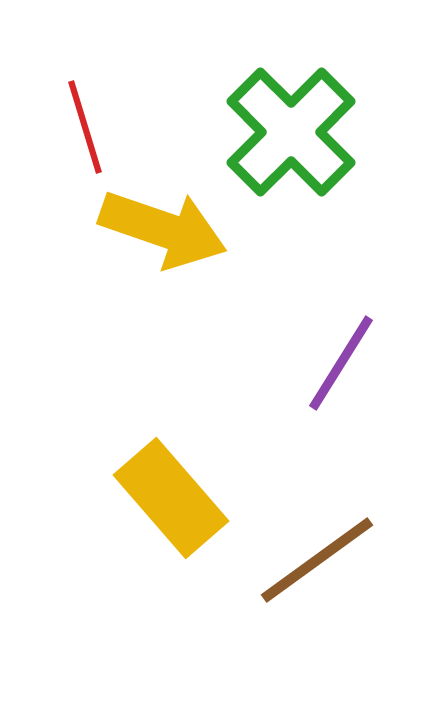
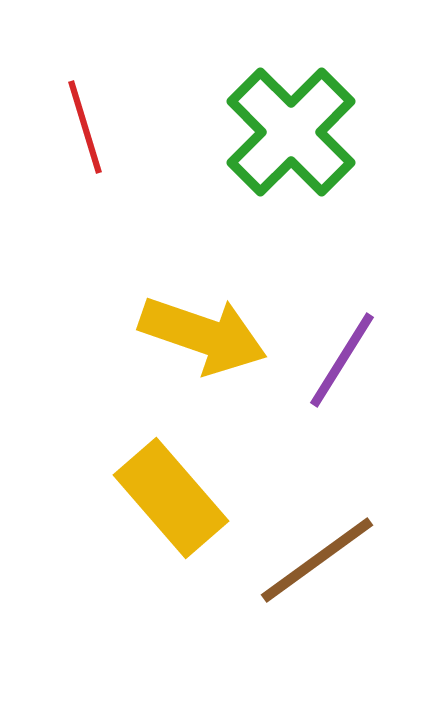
yellow arrow: moved 40 px right, 106 px down
purple line: moved 1 px right, 3 px up
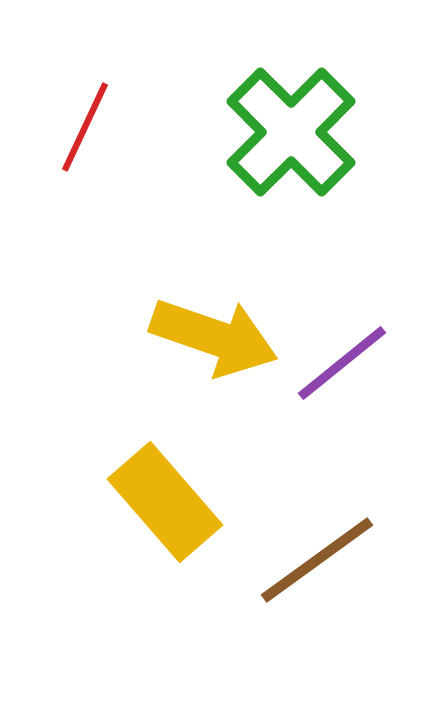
red line: rotated 42 degrees clockwise
yellow arrow: moved 11 px right, 2 px down
purple line: moved 3 px down; rotated 19 degrees clockwise
yellow rectangle: moved 6 px left, 4 px down
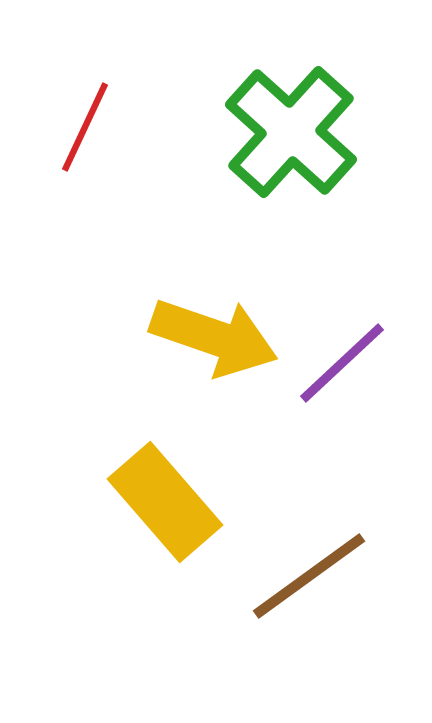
green cross: rotated 3 degrees counterclockwise
purple line: rotated 4 degrees counterclockwise
brown line: moved 8 px left, 16 px down
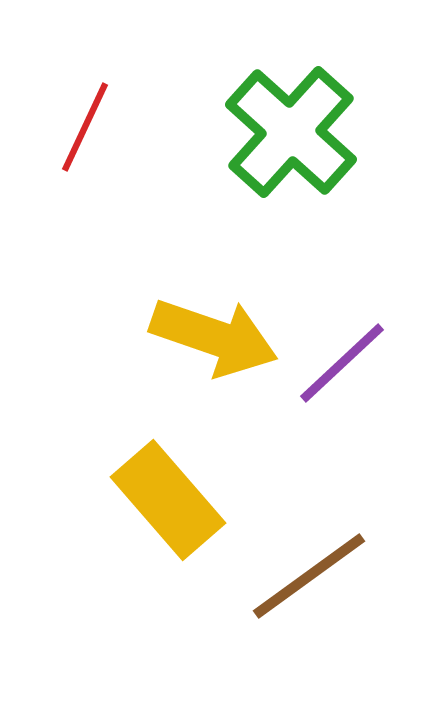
yellow rectangle: moved 3 px right, 2 px up
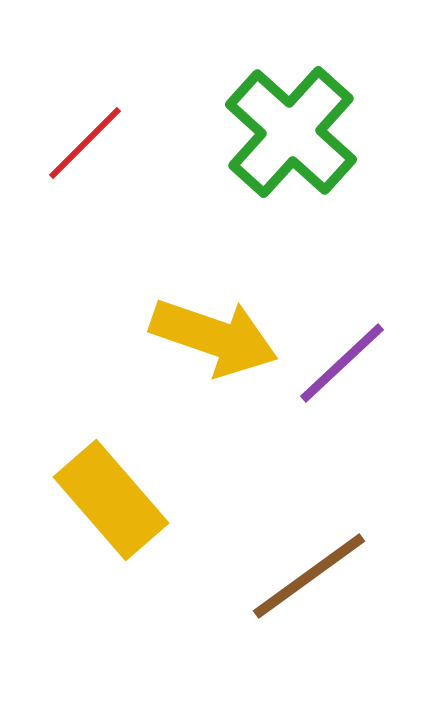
red line: moved 16 px down; rotated 20 degrees clockwise
yellow rectangle: moved 57 px left
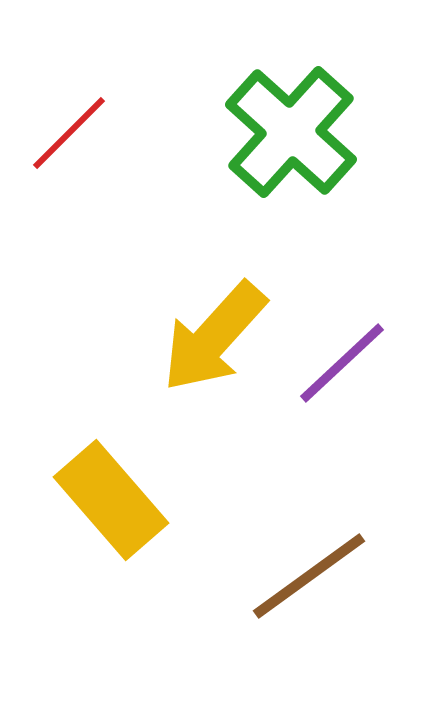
red line: moved 16 px left, 10 px up
yellow arrow: rotated 113 degrees clockwise
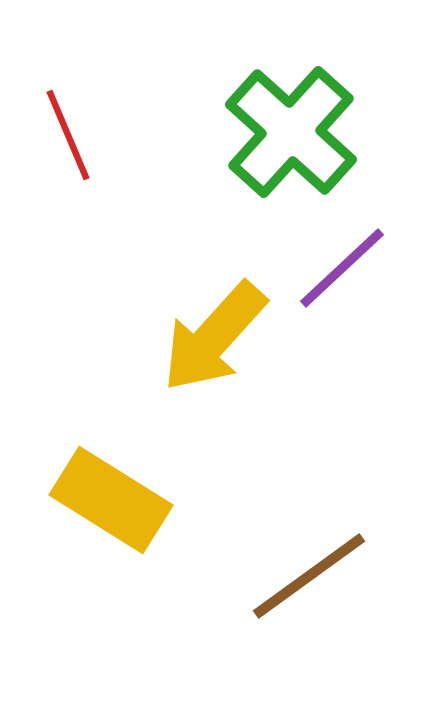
red line: moved 1 px left, 2 px down; rotated 68 degrees counterclockwise
purple line: moved 95 px up
yellow rectangle: rotated 17 degrees counterclockwise
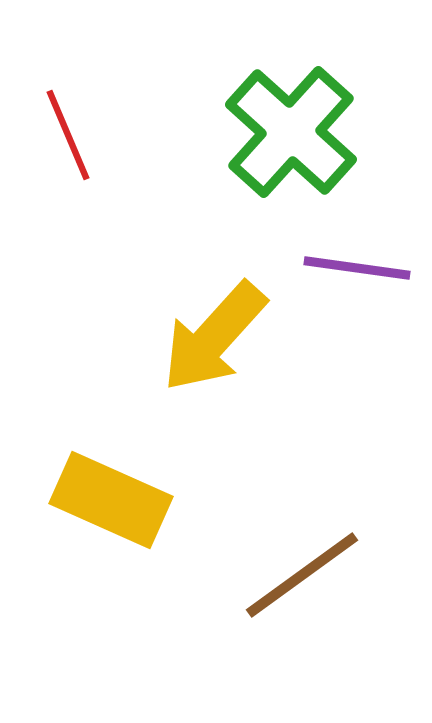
purple line: moved 15 px right; rotated 51 degrees clockwise
yellow rectangle: rotated 8 degrees counterclockwise
brown line: moved 7 px left, 1 px up
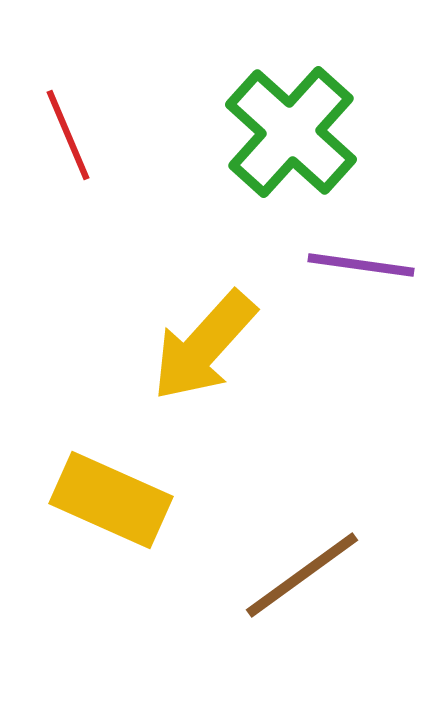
purple line: moved 4 px right, 3 px up
yellow arrow: moved 10 px left, 9 px down
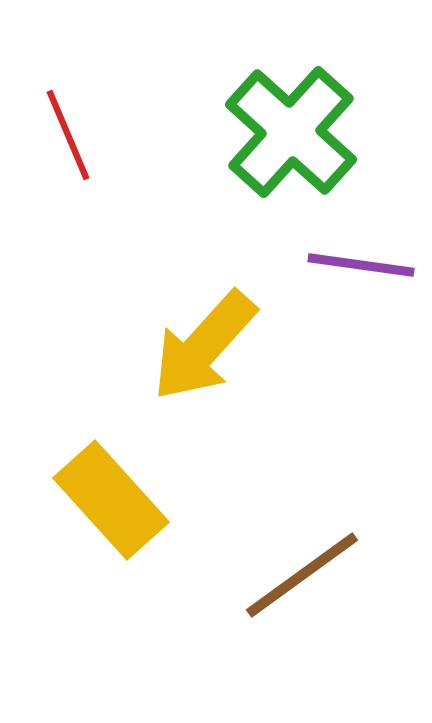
yellow rectangle: rotated 24 degrees clockwise
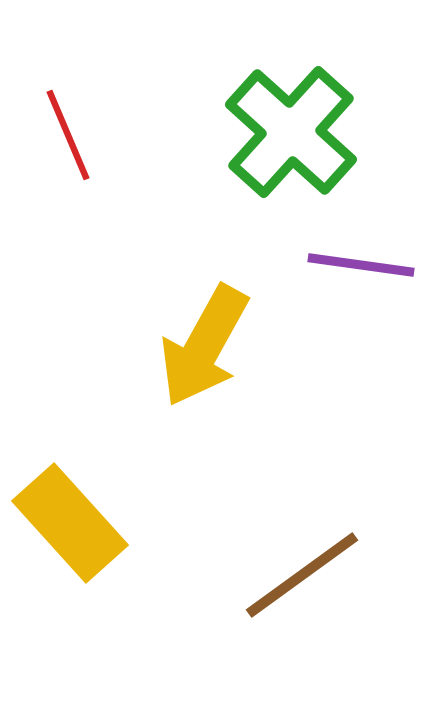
yellow arrow: rotated 13 degrees counterclockwise
yellow rectangle: moved 41 px left, 23 px down
